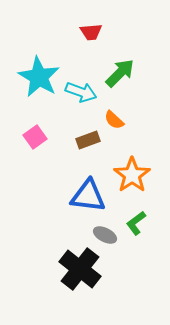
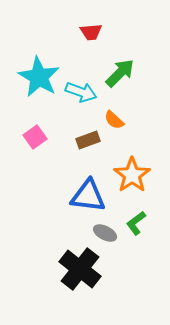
gray ellipse: moved 2 px up
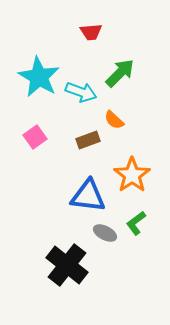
black cross: moved 13 px left, 4 px up
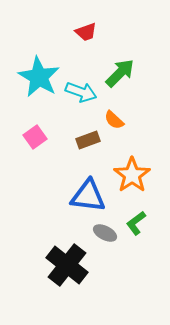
red trapezoid: moved 5 px left; rotated 15 degrees counterclockwise
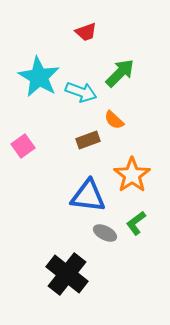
pink square: moved 12 px left, 9 px down
black cross: moved 9 px down
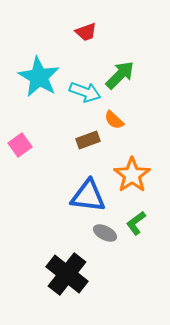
green arrow: moved 2 px down
cyan arrow: moved 4 px right
pink square: moved 3 px left, 1 px up
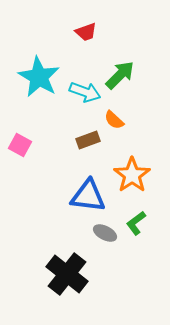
pink square: rotated 25 degrees counterclockwise
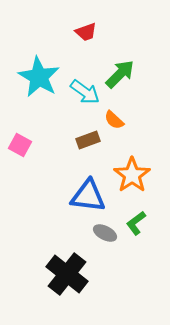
green arrow: moved 1 px up
cyan arrow: rotated 16 degrees clockwise
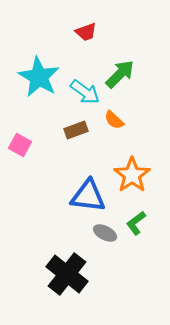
brown rectangle: moved 12 px left, 10 px up
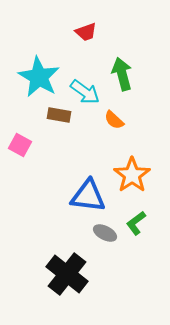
green arrow: moved 2 px right; rotated 60 degrees counterclockwise
brown rectangle: moved 17 px left, 15 px up; rotated 30 degrees clockwise
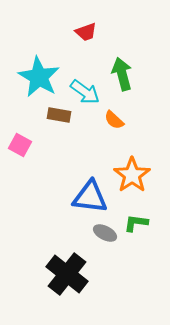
blue triangle: moved 2 px right, 1 px down
green L-shape: rotated 45 degrees clockwise
